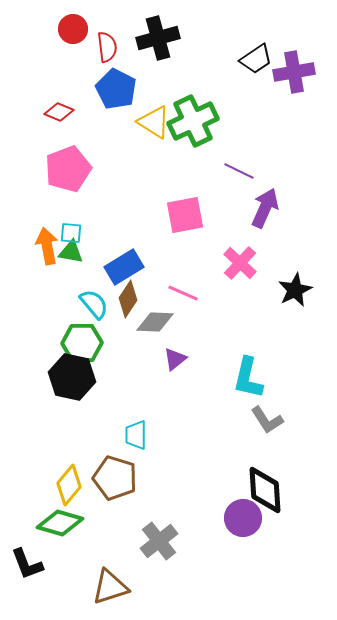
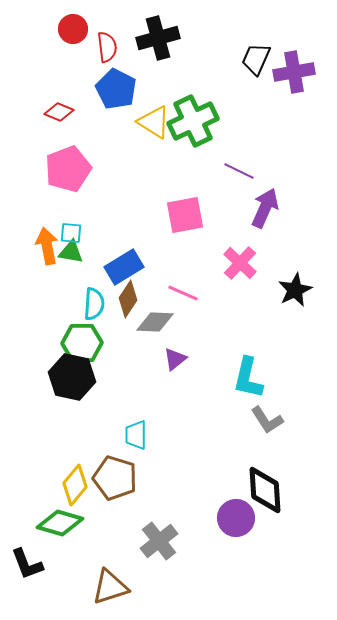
black trapezoid: rotated 148 degrees clockwise
cyan semicircle: rotated 44 degrees clockwise
yellow diamond: moved 6 px right
purple circle: moved 7 px left
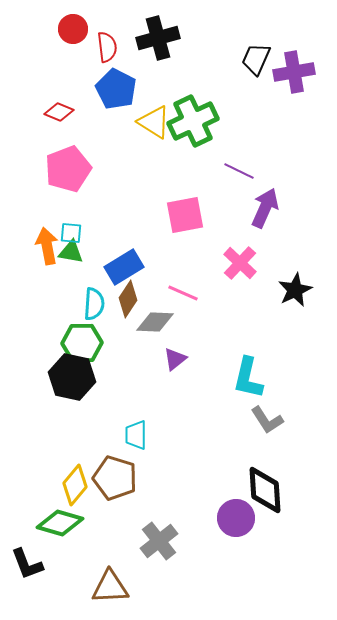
brown triangle: rotated 15 degrees clockwise
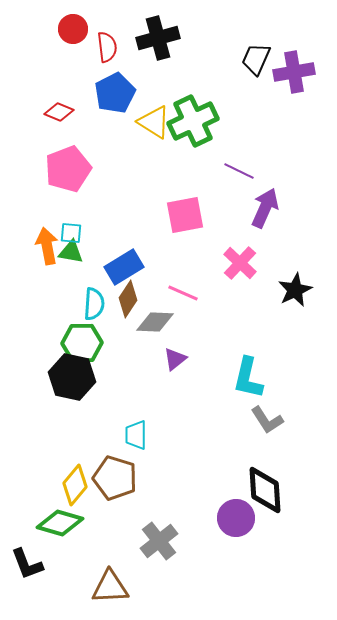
blue pentagon: moved 1 px left, 4 px down; rotated 18 degrees clockwise
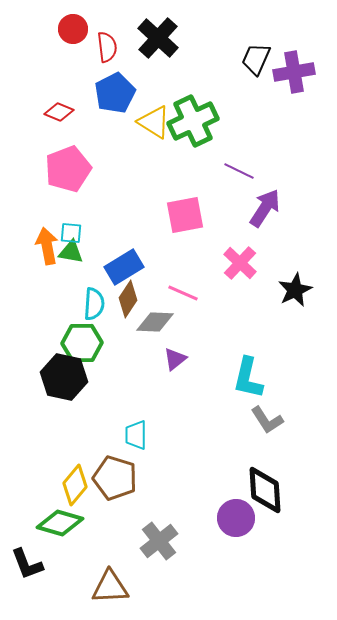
black cross: rotated 33 degrees counterclockwise
purple arrow: rotated 9 degrees clockwise
black hexagon: moved 8 px left
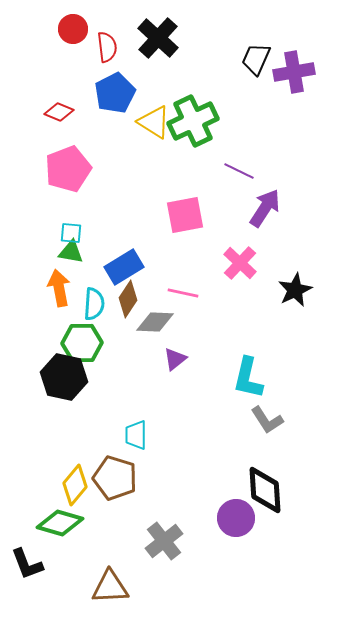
orange arrow: moved 12 px right, 42 px down
pink line: rotated 12 degrees counterclockwise
gray cross: moved 5 px right
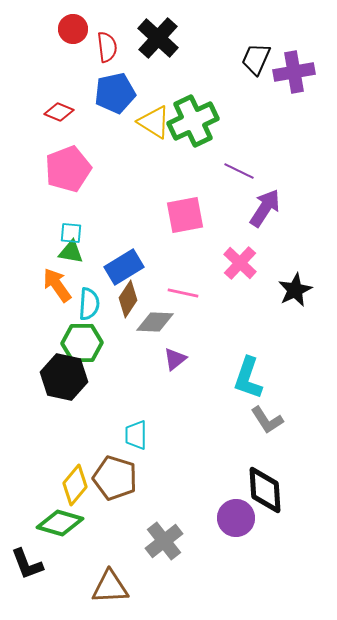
blue pentagon: rotated 15 degrees clockwise
orange arrow: moved 2 px left, 3 px up; rotated 24 degrees counterclockwise
cyan semicircle: moved 5 px left
cyan L-shape: rotated 6 degrees clockwise
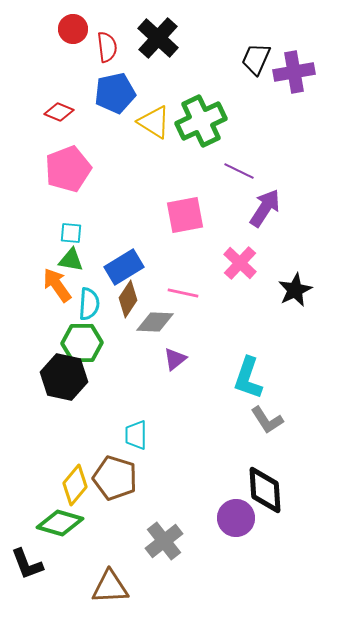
green cross: moved 8 px right
green triangle: moved 8 px down
